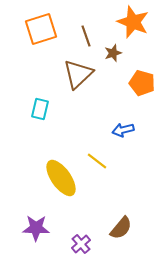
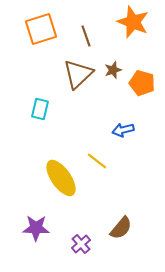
brown star: moved 17 px down
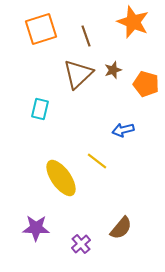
orange pentagon: moved 4 px right, 1 px down
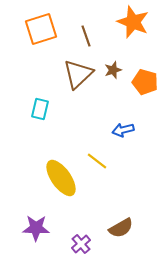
orange pentagon: moved 1 px left, 2 px up
brown semicircle: rotated 20 degrees clockwise
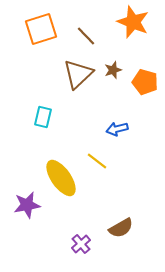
brown line: rotated 25 degrees counterclockwise
cyan rectangle: moved 3 px right, 8 px down
blue arrow: moved 6 px left, 1 px up
purple star: moved 9 px left, 23 px up; rotated 12 degrees counterclockwise
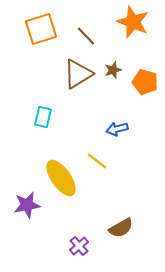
brown triangle: rotated 12 degrees clockwise
purple cross: moved 2 px left, 2 px down
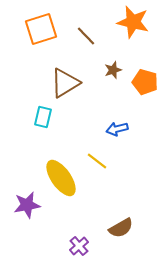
orange star: rotated 8 degrees counterclockwise
brown triangle: moved 13 px left, 9 px down
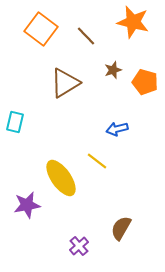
orange square: rotated 36 degrees counterclockwise
cyan rectangle: moved 28 px left, 5 px down
brown semicircle: rotated 150 degrees clockwise
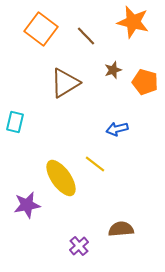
yellow line: moved 2 px left, 3 px down
brown semicircle: moved 1 px down; rotated 55 degrees clockwise
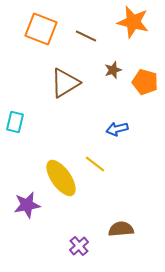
orange square: rotated 16 degrees counterclockwise
brown line: rotated 20 degrees counterclockwise
